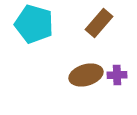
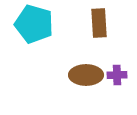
brown rectangle: rotated 44 degrees counterclockwise
brown ellipse: rotated 16 degrees clockwise
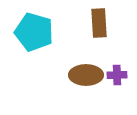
cyan pentagon: moved 8 px down
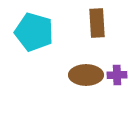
brown rectangle: moved 2 px left
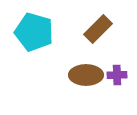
brown rectangle: moved 1 px right, 6 px down; rotated 48 degrees clockwise
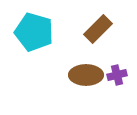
purple cross: rotated 12 degrees counterclockwise
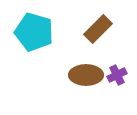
purple cross: rotated 12 degrees counterclockwise
